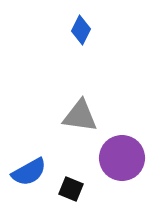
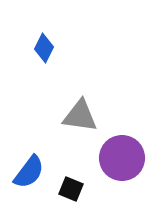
blue diamond: moved 37 px left, 18 px down
blue semicircle: rotated 24 degrees counterclockwise
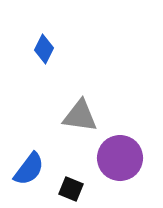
blue diamond: moved 1 px down
purple circle: moved 2 px left
blue semicircle: moved 3 px up
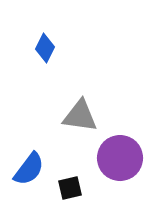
blue diamond: moved 1 px right, 1 px up
black square: moved 1 px left, 1 px up; rotated 35 degrees counterclockwise
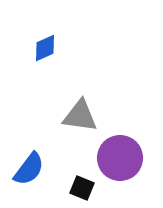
blue diamond: rotated 40 degrees clockwise
black square: moved 12 px right; rotated 35 degrees clockwise
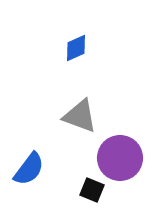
blue diamond: moved 31 px right
gray triangle: rotated 12 degrees clockwise
black square: moved 10 px right, 2 px down
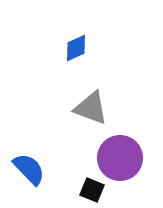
gray triangle: moved 11 px right, 8 px up
blue semicircle: rotated 81 degrees counterclockwise
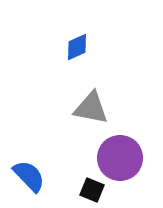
blue diamond: moved 1 px right, 1 px up
gray triangle: rotated 9 degrees counterclockwise
blue semicircle: moved 7 px down
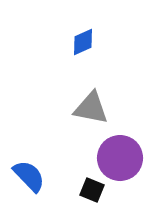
blue diamond: moved 6 px right, 5 px up
